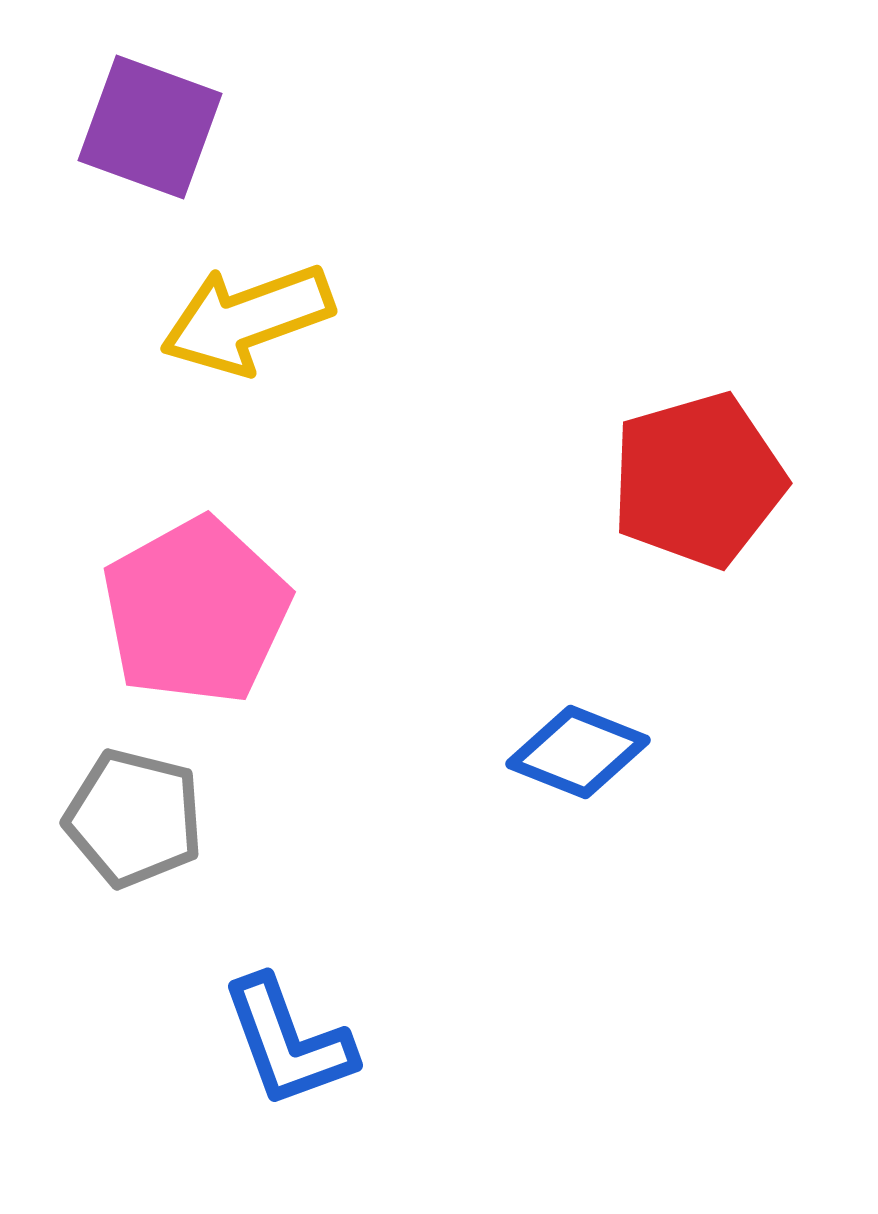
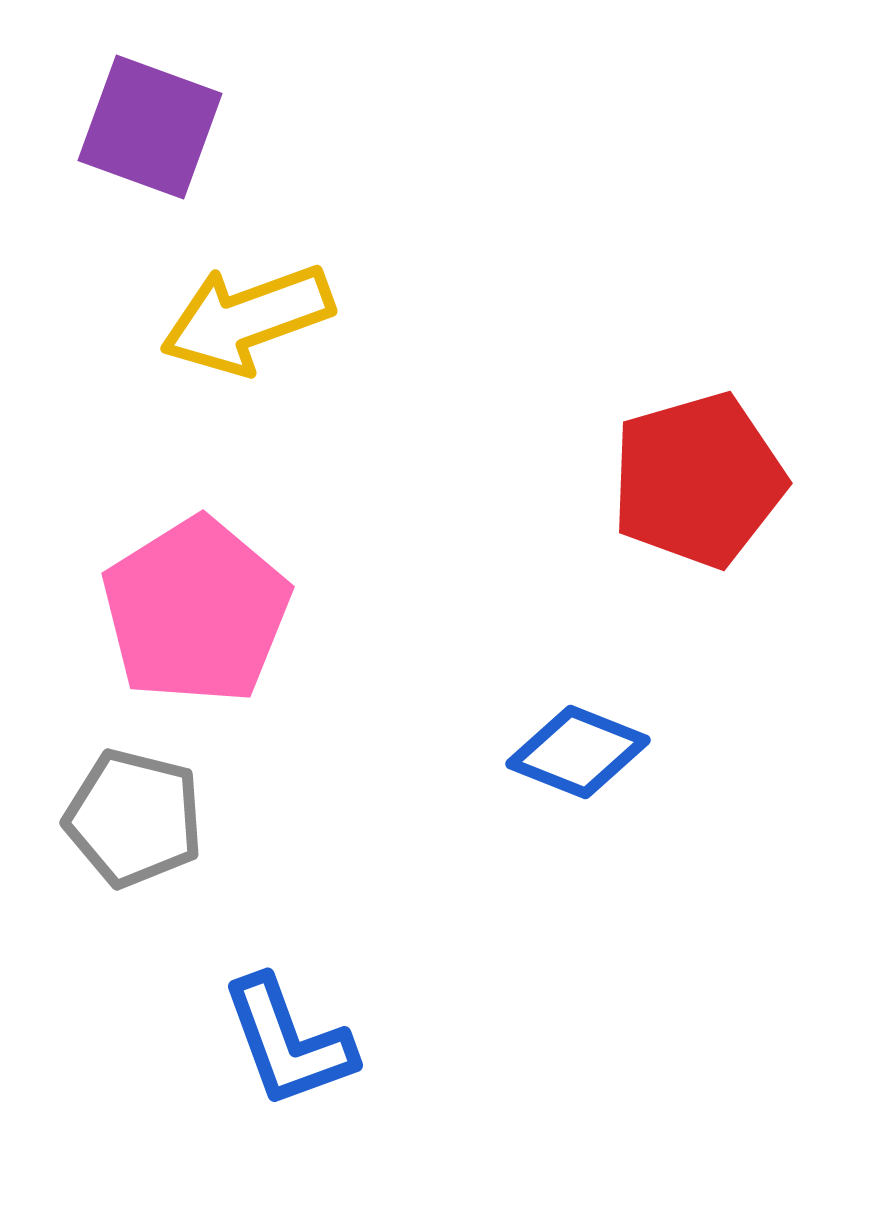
pink pentagon: rotated 3 degrees counterclockwise
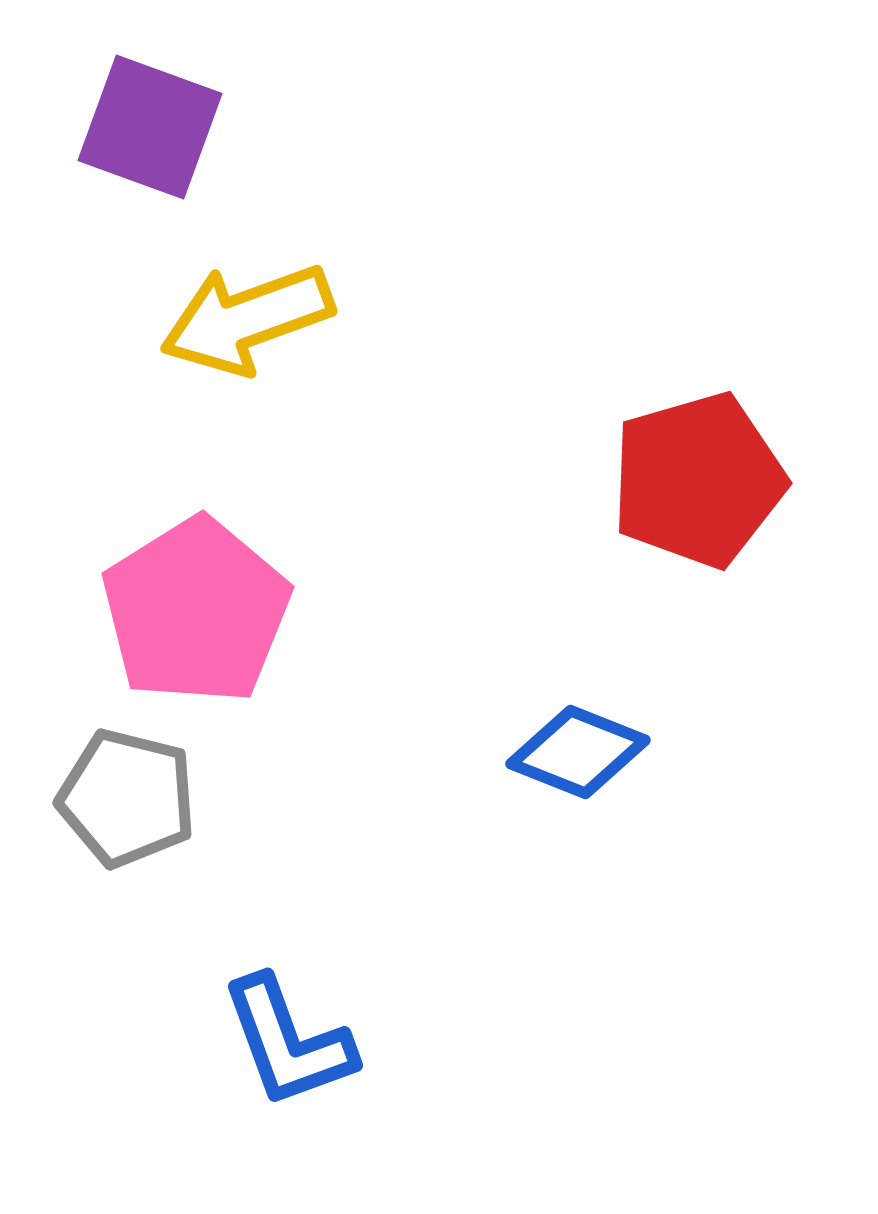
gray pentagon: moved 7 px left, 20 px up
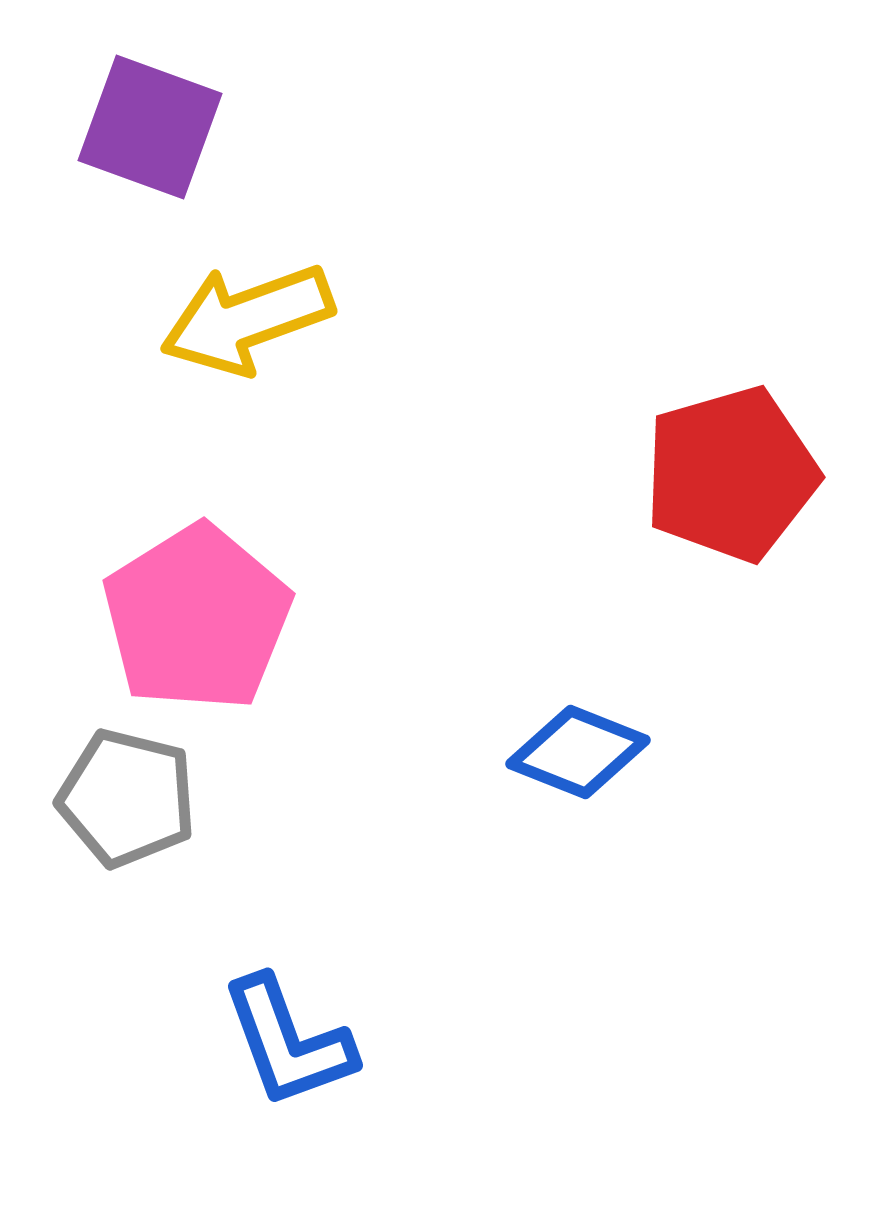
red pentagon: moved 33 px right, 6 px up
pink pentagon: moved 1 px right, 7 px down
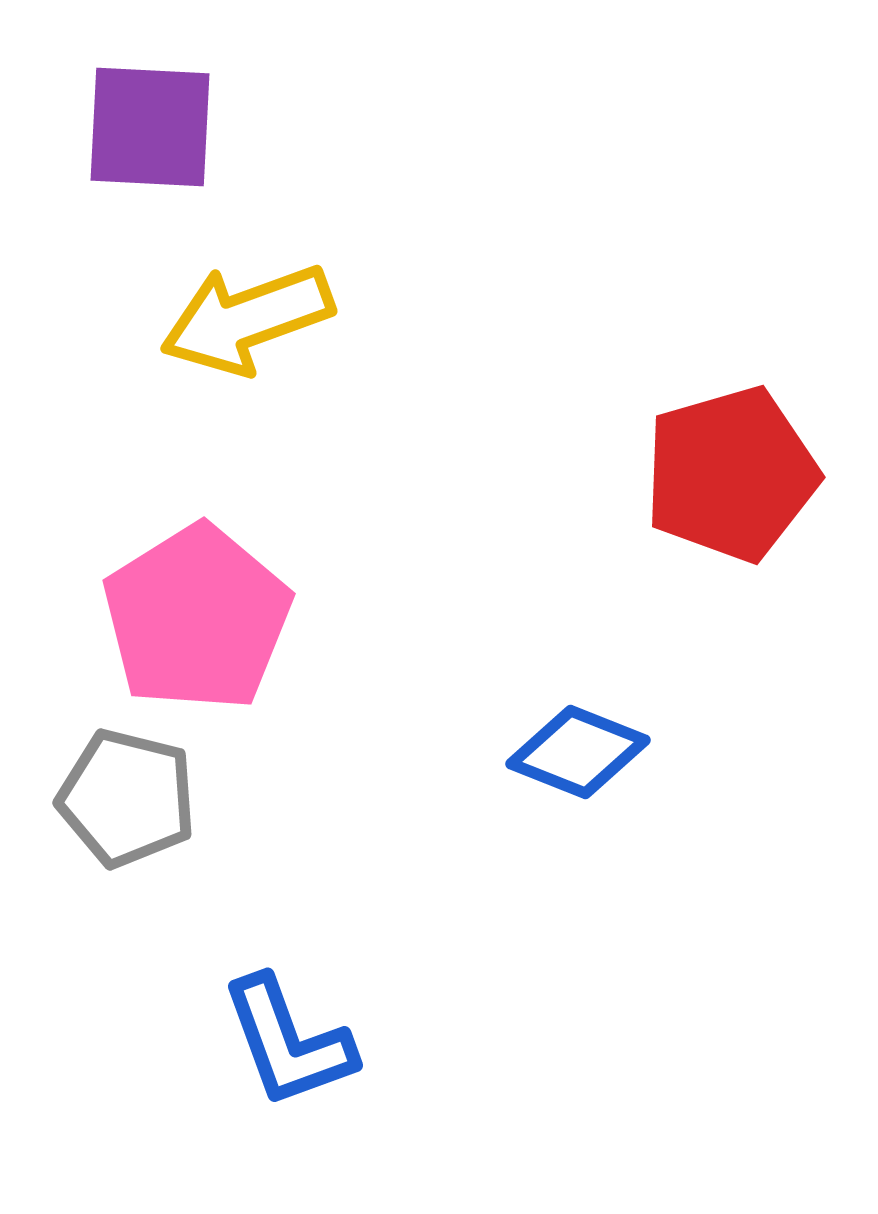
purple square: rotated 17 degrees counterclockwise
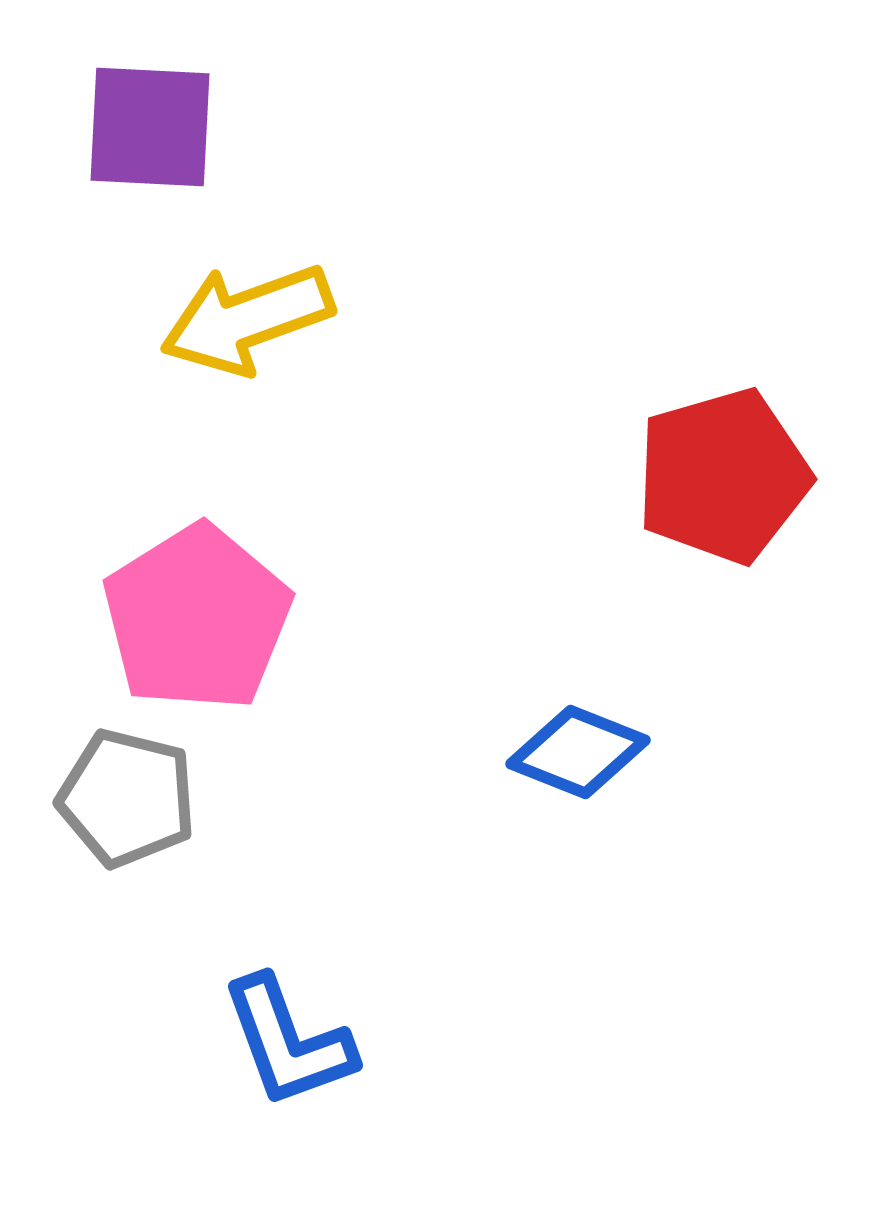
red pentagon: moved 8 px left, 2 px down
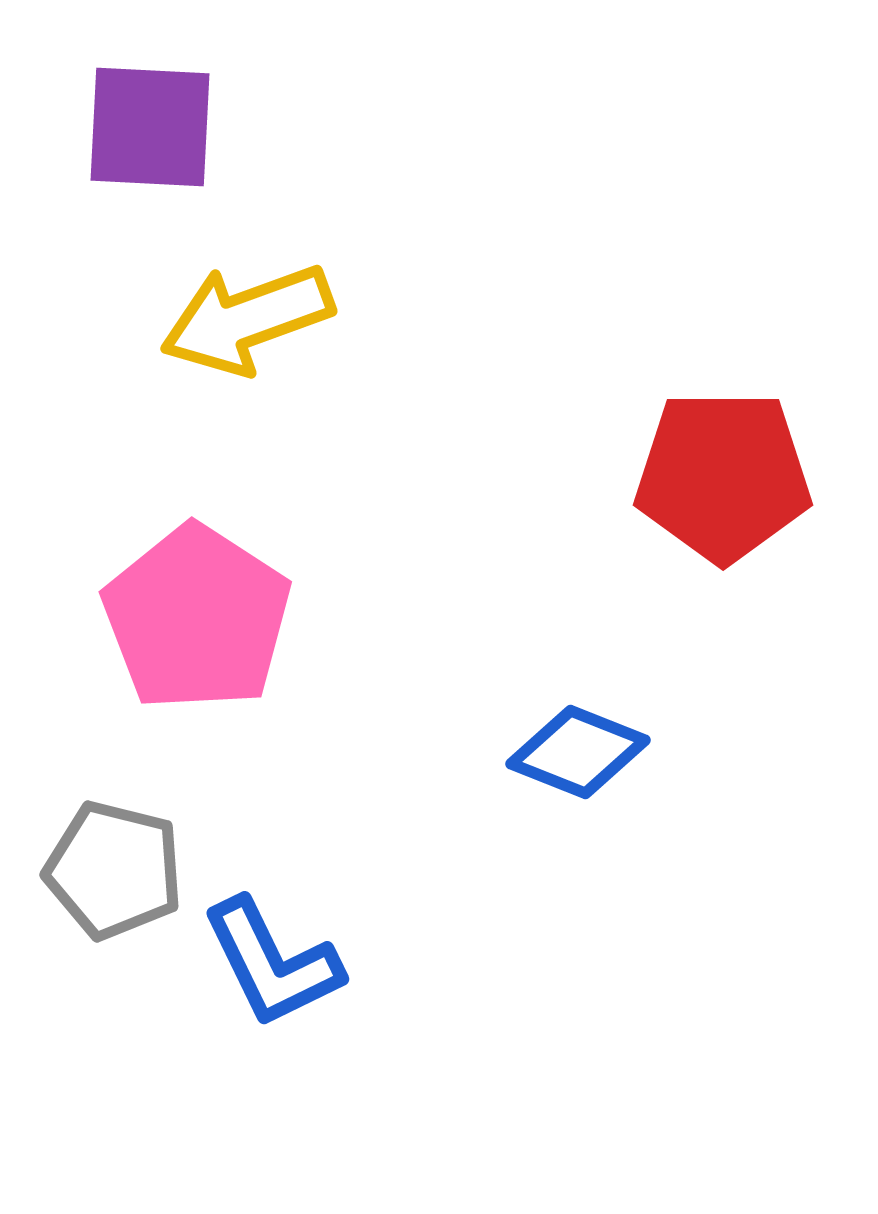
red pentagon: rotated 16 degrees clockwise
pink pentagon: rotated 7 degrees counterclockwise
gray pentagon: moved 13 px left, 72 px down
blue L-shape: moved 16 px left, 79 px up; rotated 6 degrees counterclockwise
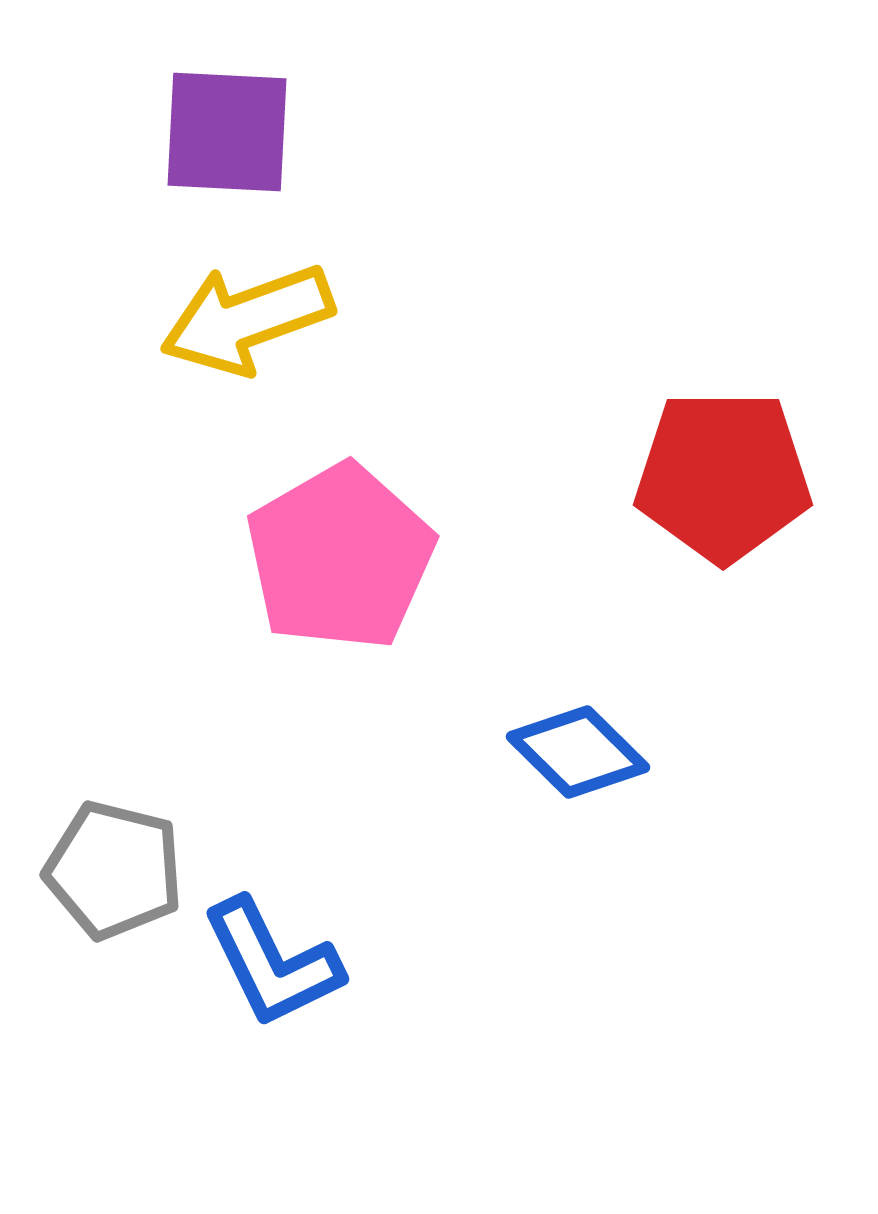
purple square: moved 77 px right, 5 px down
pink pentagon: moved 143 px right, 61 px up; rotated 9 degrees clockwise
blue diamond: rotated 23 degrees clockwise
